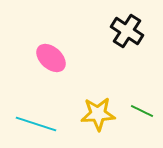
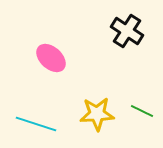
yellow star: moved 1 px left
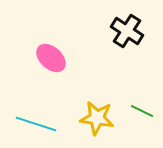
yellow star: moved 4 px down; rotated 12 degrees clockwise
